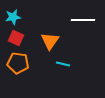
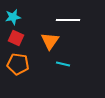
white line: moved 15 px left
orange pentagon: moved 1 px down
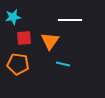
white line: moved 2 px right
red square: moved 8 px right; rotated 28 degrees counterclockwise
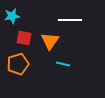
cyan star: moved 1 px left, 1 px up
red square: rotated 14 degrees clockwise
orange pentagon: rotated 25 degrees counterclockwise
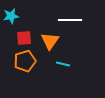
cyan star: moved 1 px left
red square: rotated 14 degrees counterclockwise
orange pentagon: moved 7 px right, 3 px up
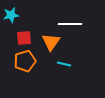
cyan star: moved 1 px up
white line: moved 4 px down
orange triangle: moved 1 px right, 1 px down
cyan line: moved 1 px right
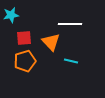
orange triangle: rotated 18 degrees counterclockwise
cyan line: moved 7 px right, 3 px up
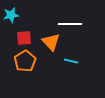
orange pentagon: rotated 15 degrees counterclockwise
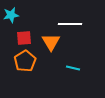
orange triangle: rotated 12 degrees clockwise
cyan line: moved 2 px right, 7 px down
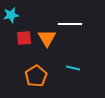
orange triangle: moved 4 px left, 4 px up
orange pentagon: moved 11 px right, 15 px down
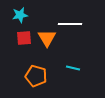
cyan star: moved 9 px right
orange pentagon: rotated 25 degrees counterclockwise
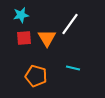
cyan star: moved 1 px right
white line: rotated 55 degrees counterclockwise
